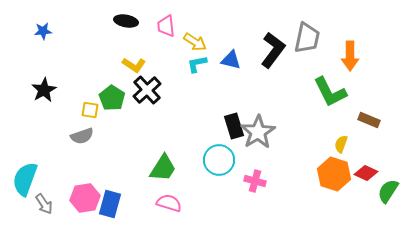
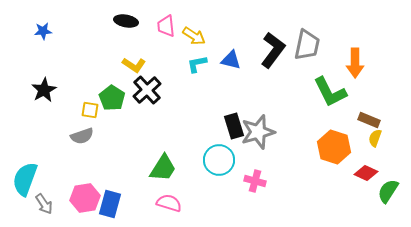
gray trapezoid: moved 7 px down
yellow arrow: moved 1 px left, 6 px up
orange arrow: moved 5 px right, 7 px down
gray star: rotated 16 degrees clockwise
yellow semicircle: moved 34 px right, 6 px up
orange hexagon: moved 27 px up
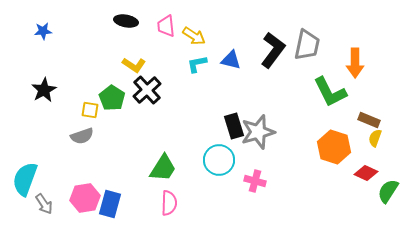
pink semicircle: rotated 75 degrees clockwise
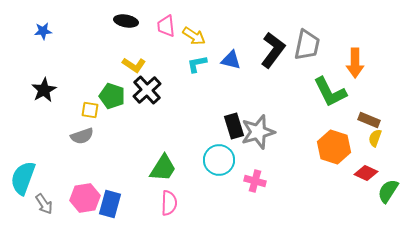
green pentagon: moved 2 px up; rotated 15 degrees counterclockwise
cyan semicircle: moved 2 px left, 1 px up
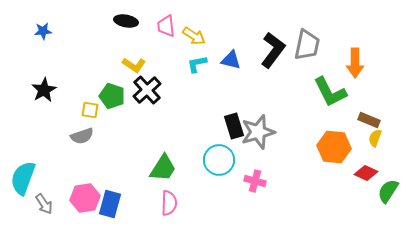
orange hexagon: rotated 12 degrees counterclockwise
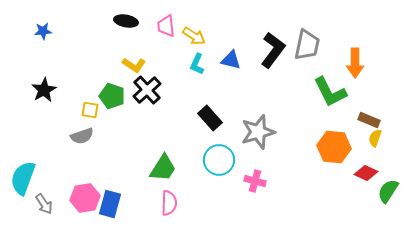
cyan L-shape: rotated 55 degrees counterclockwise
black rectangle: moved 24 px left, 8 px up; rotated 25 degrees counterclockwise
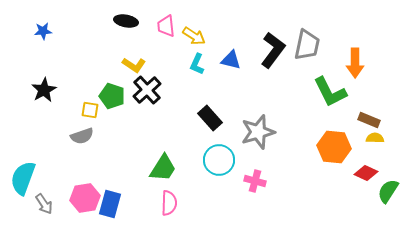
yellow semicircle: rotated 72 degrees clockwise
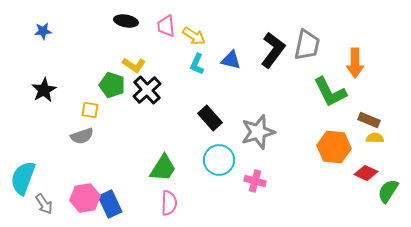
green pentagon: moved 11 px up
blue rectangle: rotated 40 degrees counterclockwise
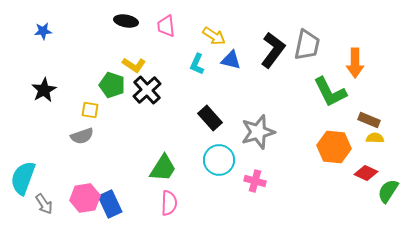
yellow arrow: moved 20 px right
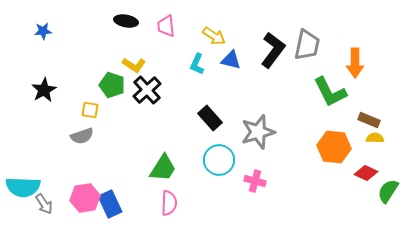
cyan semicircle: moved 9 px down; rotated 108 degrees counterclockwise
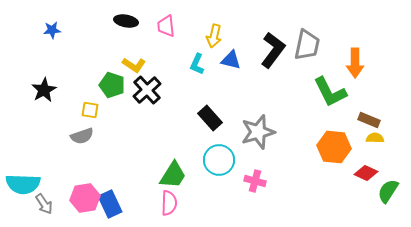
blue star: moved 9 px right, 1 px up
yellow arrow: rotated 70 degrees clockwise
green trapezoid: moved 10 px right, 7 px down
cyan semicircle: moved 3 px up
